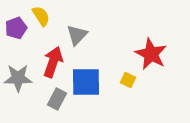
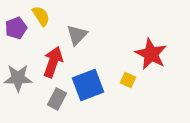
blue square: moved 2 px right, 3 px down; rotated 20 degrees counterclockwise
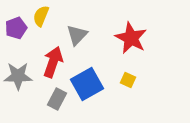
yellow semicircle: rotated 125 degrees counterclockwise
red star: moved 20 px left, 16 px up
gray star: moved 2 px up
blue square: moved 1 px left, 1 px up; rotated 8 degrees counterclockwise
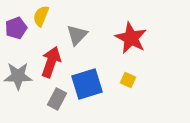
red arrow: moved 2 px left
blue square: rotated 12 degrees clockwise
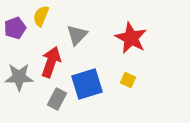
purple pentagon: moved 1 px left
gray star: moved 1 px right, 1 px down
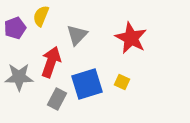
yellow square: moved 6 px left, 2 px down
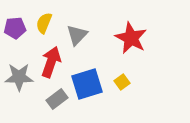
yellow semicircle: moved 3 px right, 7 px down
purple pentagon: rotated 15 degrees clockwise
yellow square: rotated 28 degrees clockwise
gray rectangle: rotated 25 degrees clockwise
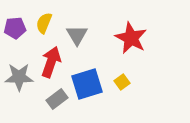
gray triangle: rotated 15 degrees counterclockwise
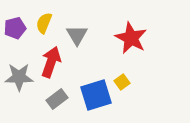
purple pentagon: rotated 10 degrees counterclockwise
blue square: moved 9 px right, 11 px down
